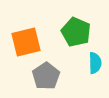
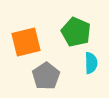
cyan semicircle: moved 4 px left
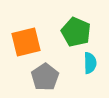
cyan semicircle: moved 1 px left
gray pentagon: moved 1 px left, 1 px down
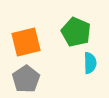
gray pentagon: moved 19 px left, 2 px down
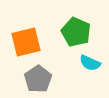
cyan semicircle: rotated 115 degrees clockwise
gray pentagon: moved 12 px right
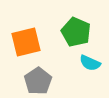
gray pentagon: moved 2 px down
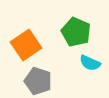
orange square: moved 3 px down; rotated 20 degrees counterclockwise
gray pentagon: rotated 20 degrees counterclockwise
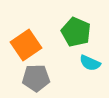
gray pentagon: moved 2 px left, 3 px up; rotated 20 degrees counterclockwise
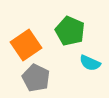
green pentagon: moved 6 px left, 1 px up
gray pentagon: rotated 28 degrees clockwise
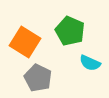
orange square: moved 1 px left, 3 px up; rotated 24 degrees counterclockwise
gray pentagon: moved 2 px right
